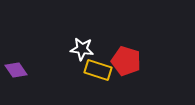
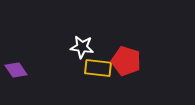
white star: moved 2 px up
yellow rectangle: moved 2 px up; rotated 12 degrees counterclockwise
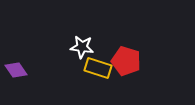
yellow rectangle: rotated 12 degrees clockwise
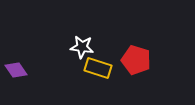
red pentagon: moved 10 px right, 1 px up
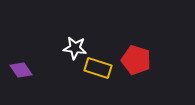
white star: moved 7 px left, 1 px down
purple diamond: moved 5 px right
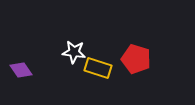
white star: moved 1 px left, 4 px down
red pentagon: moved 1 px up
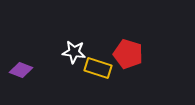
red pentagon: moved 8 px left, 5 px up
purple diamond: rotated 35 degrees counterclockwise
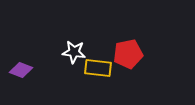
red pentagon: rotated 28 degrees counterclockwise
yellow rectangle: rotated 12 degrees counterclockwise
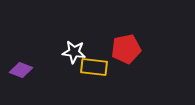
red pentagon: moved 2 px left, 5 px up
yellow rectangle: moved 4 px left, 1 px up
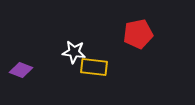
red pentagon: moved 12 px right, 15 px up
